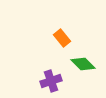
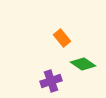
green diamond: rotated 10 degrees counterclockwise
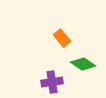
purple cross: moved 1 px right, 1 px down; rotated 10 degrees clockwise
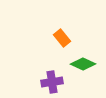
green diamond: rotated 10 degrees counterclockwise
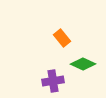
purple cross: moved 1 px right, 1 px up
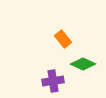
orange rectangle: moved 1 px right, 1 px down
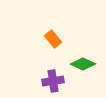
orange rectangle: moved 10 px left
